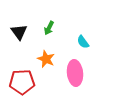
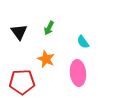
pink ellipse: moved 3 px right
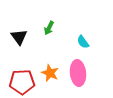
black triangle: moved 5 px down
orange star: moved 4 px right, 14 px down
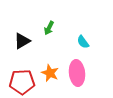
black triangle: moved 3 px right, 4 px down; rotated 36 degrees clockwise
pink ellipse: moved 1 px left
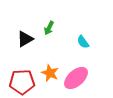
black triangle: moved 3 px right, 2 px up
pink ellipse: moved 1 px left, 5 px down; rotated 55 degrees clockwise
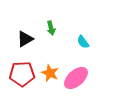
green arrow: moved 2 px right; rotated 40 degrees counterclockwise
red pentagon: moved 8 px up
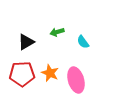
green arrow: moved 6 px right, 4 px down; rotated 88 degrees clockwise
black triangle: moved 1 px right, 3 px down
pink ellipse: moved 2 px down; rotated 65 degrees counterclockwise
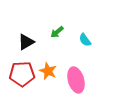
green arrow: rotated 24 degrees counterclockwise
cyan semicircle: moved 2 px right, 2 px up
orange star: moved 2 px left, 2 px up
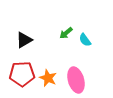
green arrow: moved 9 px right, 1 px down
black triangle: moved 2 px left, 2 px up
orange star: moved 7 px down
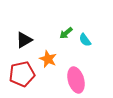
red pentagon: rotated 10 degrees counterclockwise
orange star: moved 19 px up
